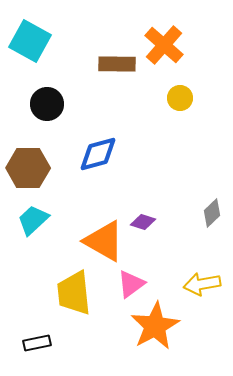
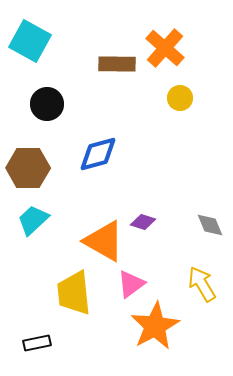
orange cross: moved 1 px right, 3 px down
gray diamond: moved 2 px left, 12 px down; rotated 68 degrees counterclockwise
yellow arrow: rotated 69 degrees clockwise
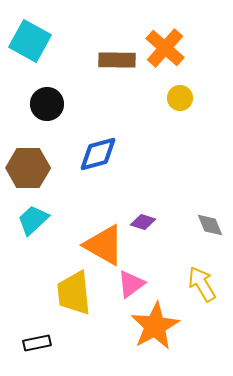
brown rectangle: moved 4 px up
orange triangle: moved 4 px down
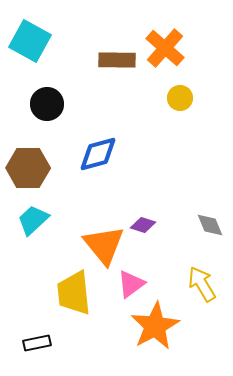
purple diamond: moved 3 px down
orange triangle: rotated 21 degrees clockwise
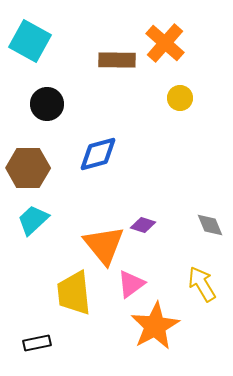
orange cross: moved 5 px up
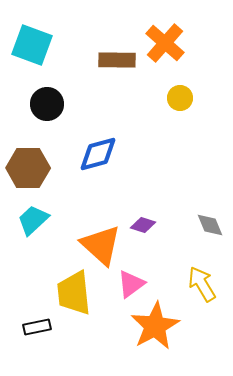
cyan square: moved 2 px right, 4 px down; rotated 9 degrees counterclockwise
orange triangle: moved 3 px left; rotated 9 degrees counterclockwise
black rectangle: moved 16 px up
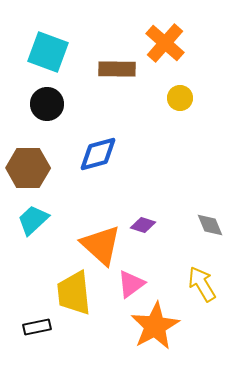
cyan square: moved 16 px right, 7 px down
brown rectangle: moved 9 px down
